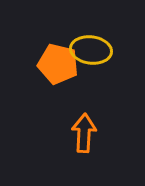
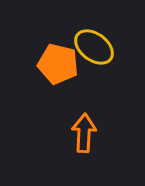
yellow ellipse: moved 3 px right, 3 px up; rotated 30 degrees clockwise
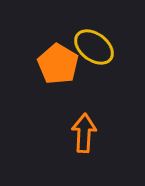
orange pentagon: rotated 18 degrees clockwise
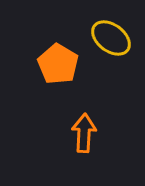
yellow ellipse: moved 17 px right, 9 px up
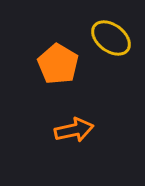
orange arrow: moved 10 px left, 3 px up; rotated 75 degrees clockwise
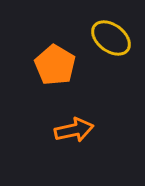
orange pentagon: moved 3 px left, 1 px down
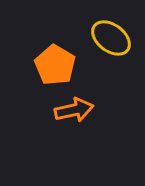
orange arrow: moved 20 px up
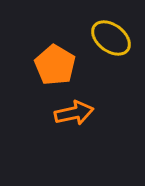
orange arrow: moved 3 px down
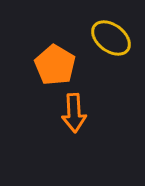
orange arrow: rotated 99 degrees clockwise
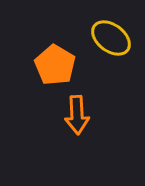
orange arrow: moved 3 px right, 2 px down
